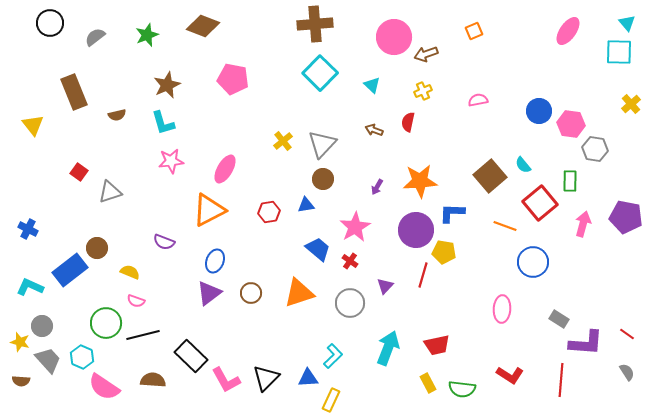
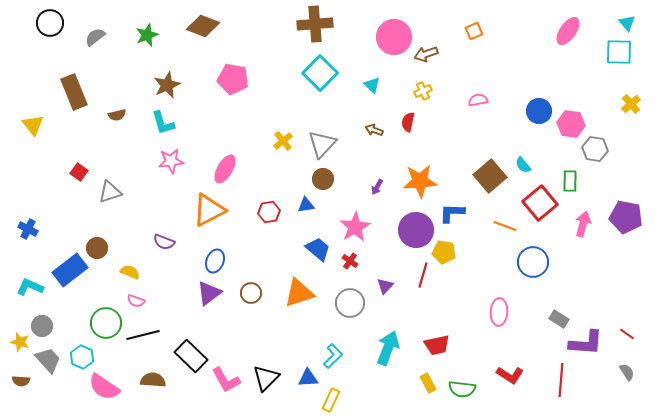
pink ellipse at (502, 309): moved 3 px left, 3 px down
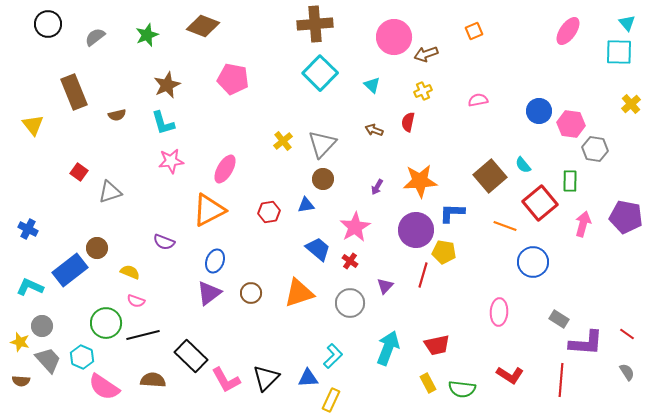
black circle at (50, 23): moved 2 px left, 1 px down
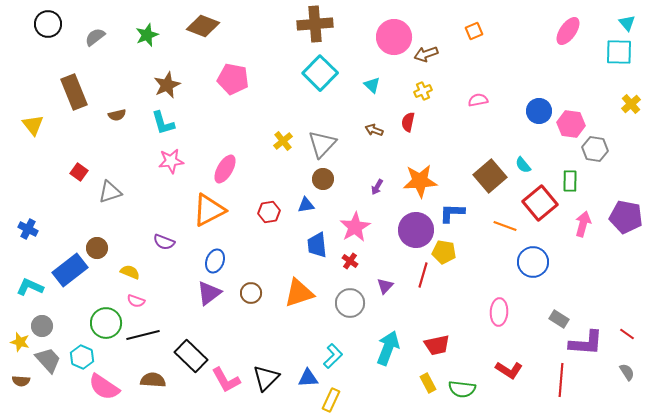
blue trapezoid at (318, 249): moved 1 px left, 4 px up; rotated 136 degrees counterclockwise
red L-shape at (510, 375): moved 1 px left, 5 px up
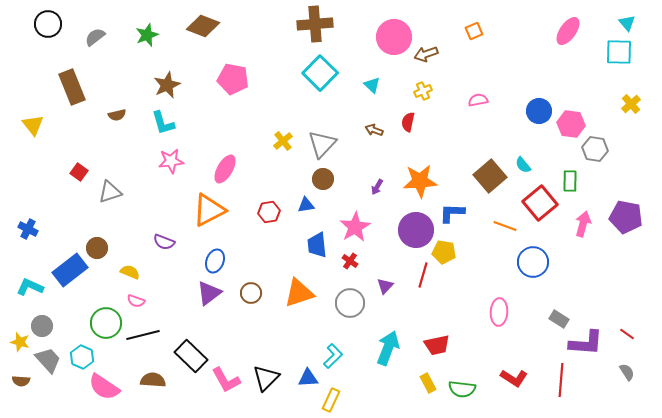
brown rectangle at (74, 92): moved 2 px left, 5 px up
red L-shape at (509, 370): moved 5 px right, 8 px down
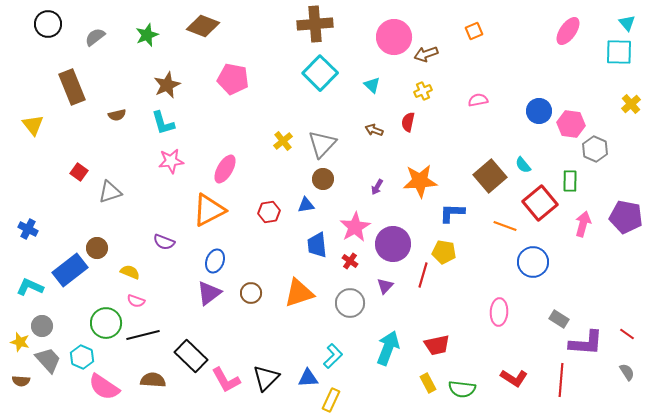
gray hexagon at (595, 149): rotated 15 degrees clockwise
purple circle at (416, 230): moved 23 px left, 14 px down
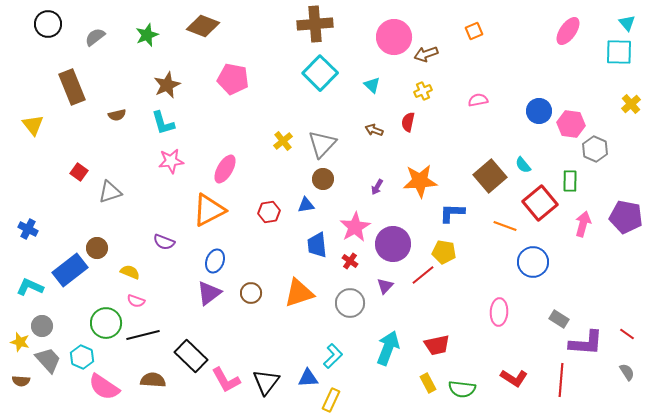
red line at (423, 275): rotated 35 degrees clockwise
black triangle at (266, 378): moved 4 px down; rotated 8 degrees counterclockwise
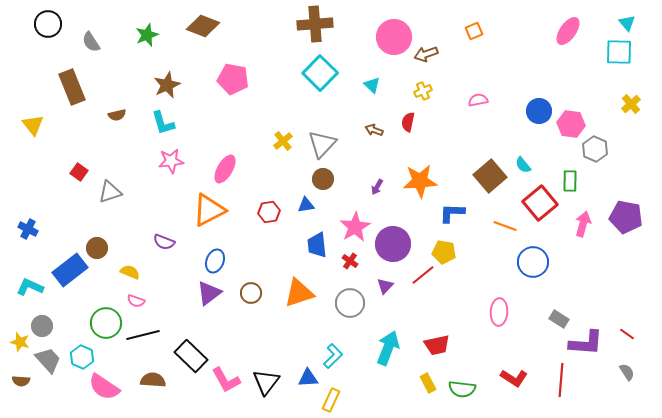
gray semicircle at (95, 37): moved 4 px left, 5 px down; rotated 85 degrees counterclockwise
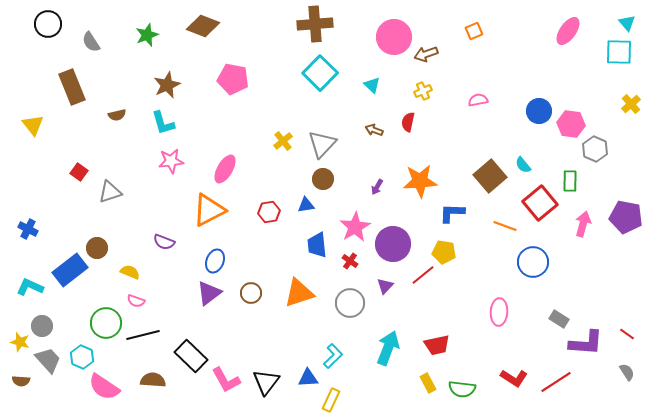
red line at (561, 380): moved 5 px left, 2 px down; rotated 52 degrees clockwise
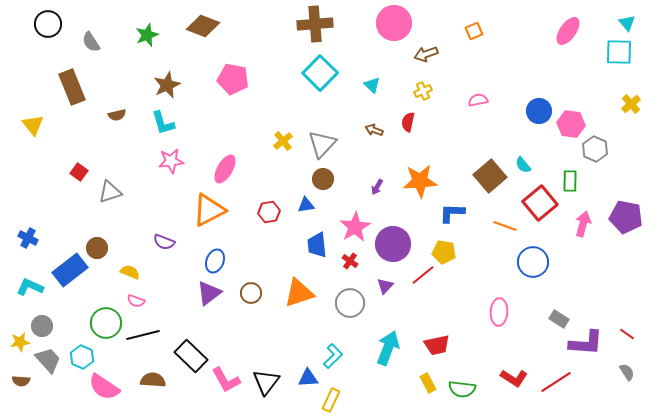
pink circle at (394, 37): moved 14 px up
blue cross at (28, 229): moved 9 px down
yellow star at (20, 342): rotated 24 degrees counterclockwise
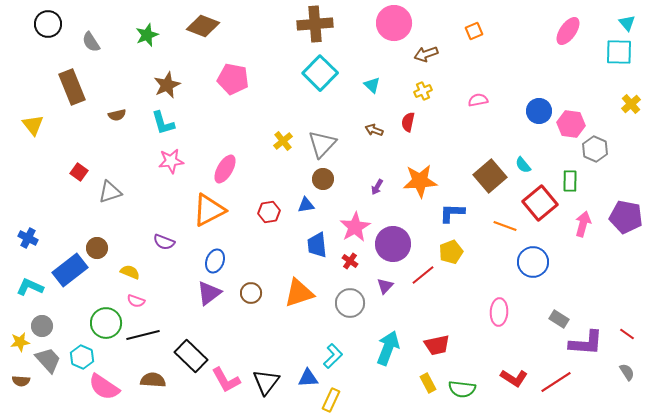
yellow pentagon at (444, 252): moved 7 px right; rotated 30 degrees counterclockwise
